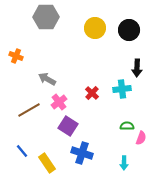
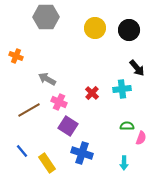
black arrow: rotated 42 degrees counterclockwise
pink cross: rotated 28 degrees counterclockwise
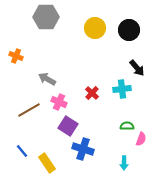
pink semicircle: moved 1 px down
blue cross: moved 1 px right, 4 px up
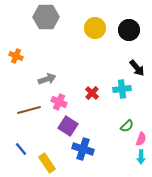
gray arrow: rotated 132 degrees clockwise
brown line: rotated 15 degrees clockwise
green semicircle: rotated 136 degrees clockwise
blue line: moved 1 px left, 2 px up
cyan arrow: moved 17 px right, 6 px up
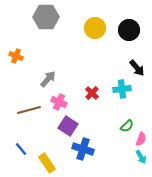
gray arrow: moved 1 px right; rotated 30 degrees counterclockwise
cyan arrow: rotated 32 degrees counterclockwise
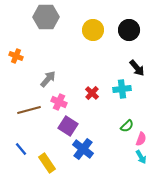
yellow circle: moved 2 px left, 2 px down
blue cross: rotated 20 degrees clockwise
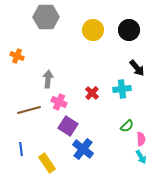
orange cross: moved 1 px right
gray arrow: rotated 36 degrees counterclockwise
pink semicircle: rotated 24 degrees counterclockwise
blue line: rotated 32 degrees clockwise
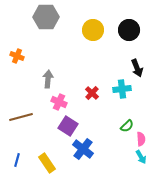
black arrow: rotated 18 degrees clockwise
brown line: moved 8 px left, 7 px down
blue line: moved 4 px left, 11 px down; rotated 24 degrees clockwise
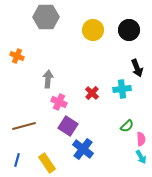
brown line: moved 3 px right, 9 px down
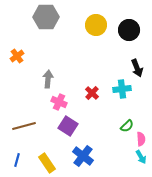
yellow circle: moved 3 px right, 5 px up
orange cross: rotated 32 degrees clockwise
blue cross: moved 7 px down
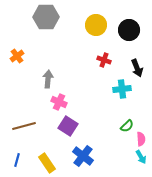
red cross: moved 12 px right, 33 px up; rotated 24 degrees counterclockwise
